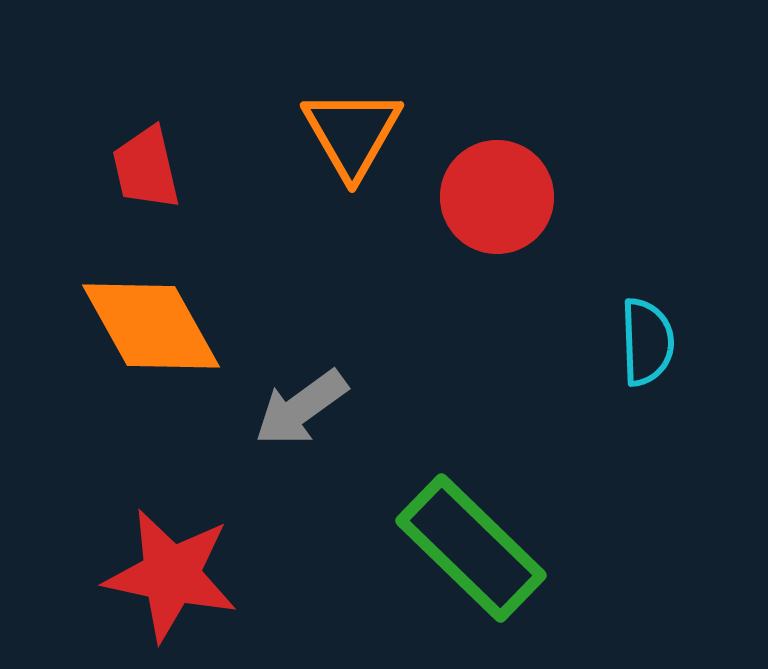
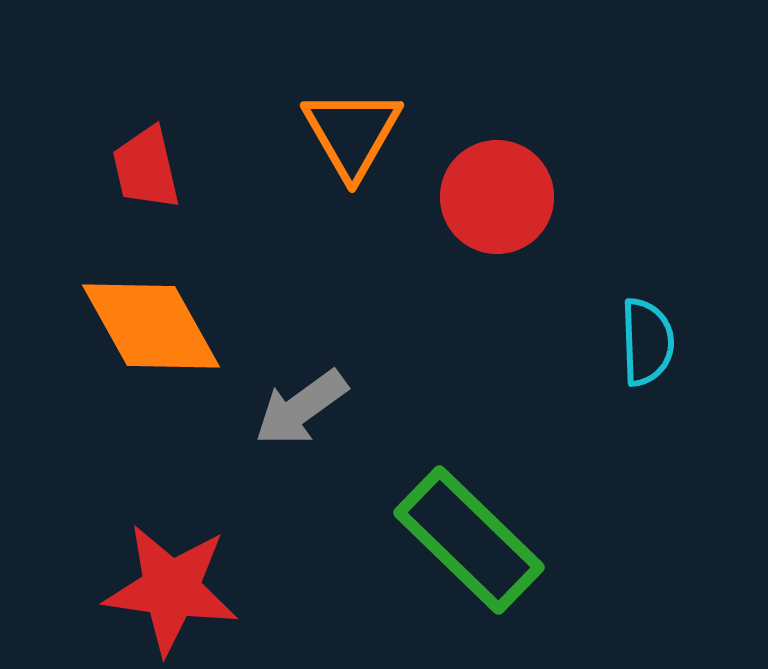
green rectangle: moved 2 px left, 8 px up
red star: moved 14 px down; rotated 4 degrees counterclockwise
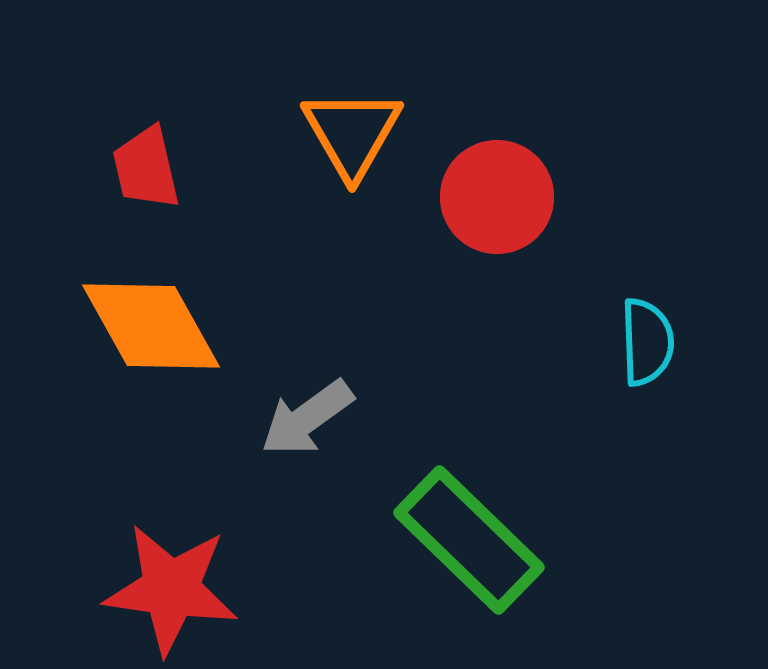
gray arrow: moved 6 px right, 10 px down
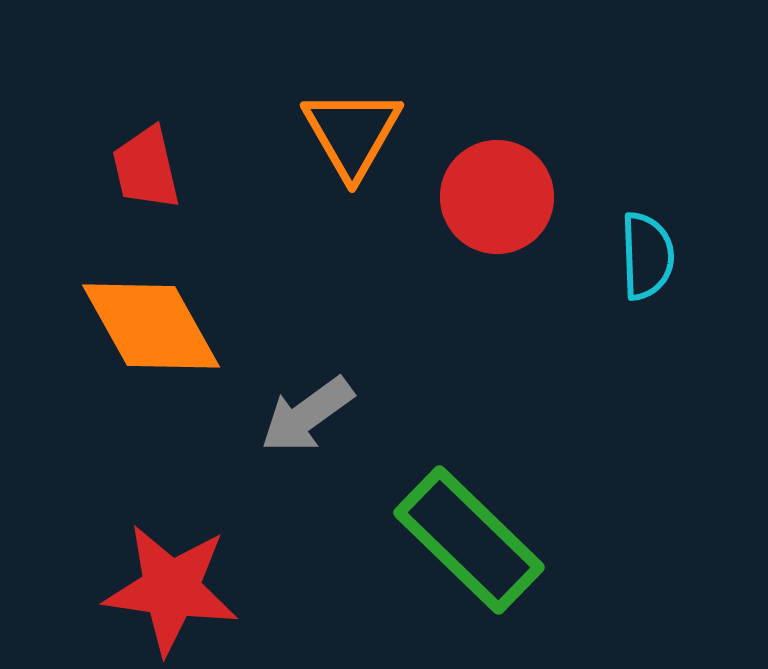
cyan semicircle: moved 86 px up
gray arrow: moved 3 px up
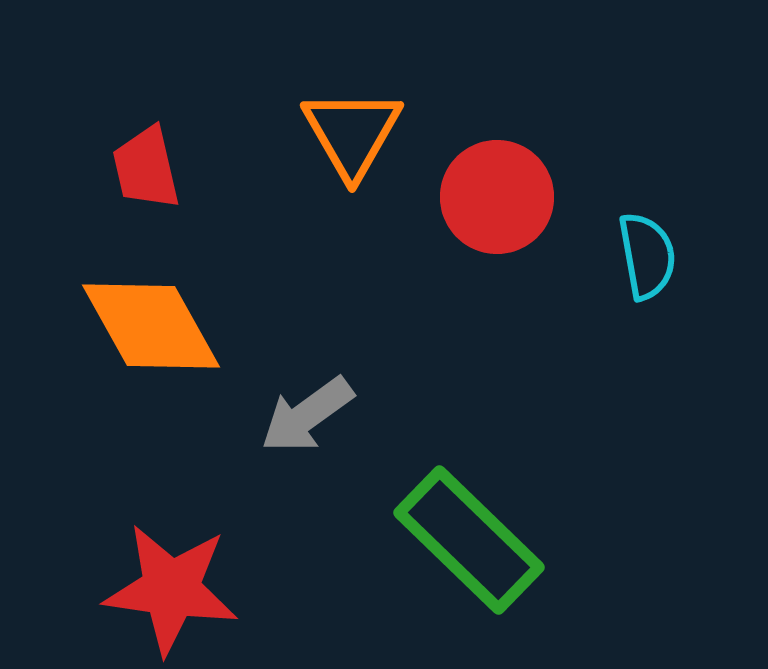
cyan semicircle: rotated 8 degrees counterclockwise
